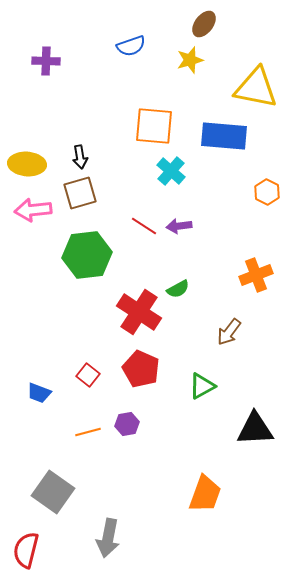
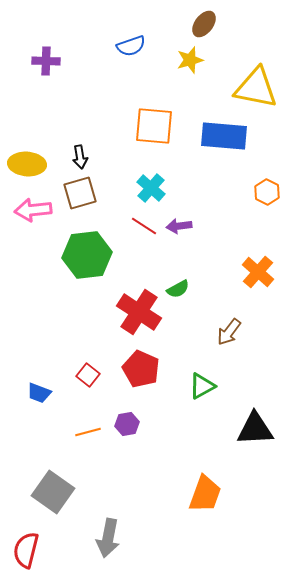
cyan cross: moved 20 px left, 17 px down
orange cross: moved 2 px right, 3 px up; rotated 28 degrees counterclockwise
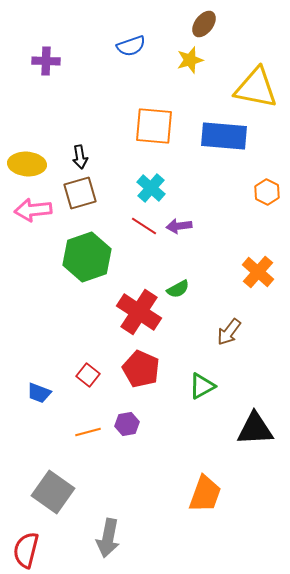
green hexagon: moved 2 px down; rotated 12 degrees counterclockwise
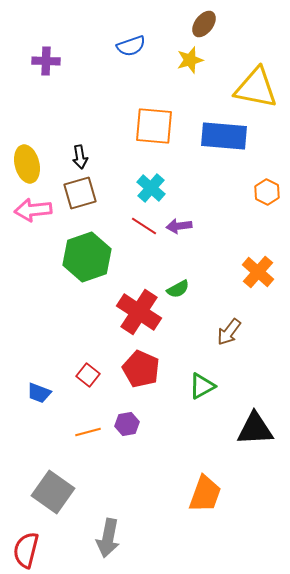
yellow ellipse: rotated 72 degrees clockwise
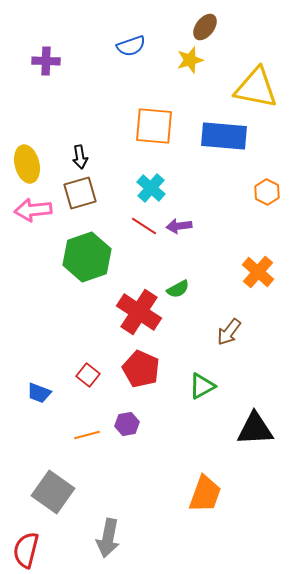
brown ellipse: moved 1 px right, 3 px down
orange line: moved 1 px left, 3 px down
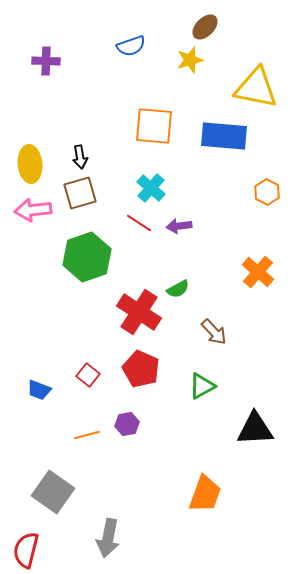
brown ellipse: rotated 8 degrees clockwise
yellow ellipse: moved 3 px right; rotated 9 degrees clockwise
red line: moved 5 px left, 3 px up
brown arrow: moved 15 px left; rotated 80 degrees counterclockwise
blue trapezoid: moved 3 px up
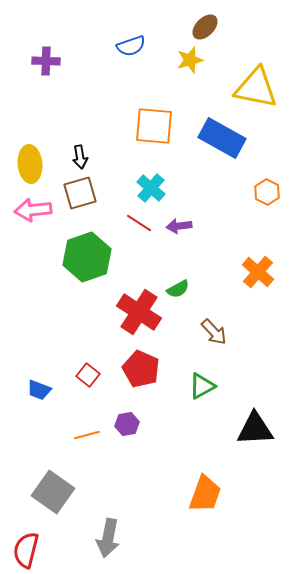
blue rectangle: moved 2 px left, 2 px down; rotated 24 degrees clockwise
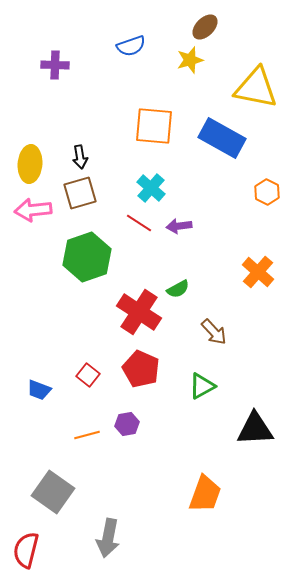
purple cross: moved 9 px right, 4 px down
yellow ellipse: rotated 9 degrees clockwise
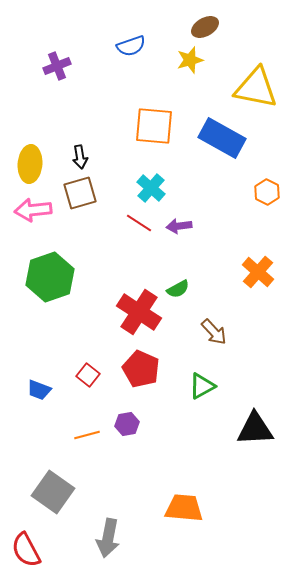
brown ellipse: rotated 16 degrees clockwise
purple cross: moved 2 px right, 1 px down; rotated 24 degrees counterclockwise
green hexagon: moved 37 px left, 20 px down
orange trapezoid: moved 21 px left, 14 px down; rotated 105 degrees counterclockwise
red semicircle: rotated 42 degrees counterclockwise
